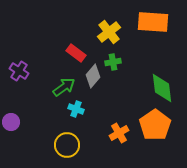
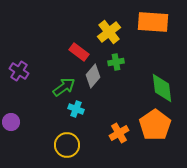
red rectangle: moved 3 px right, 1 px up
green cross: moved 3 px right
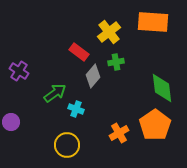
green arrow: moved 9 px left, 6 px down
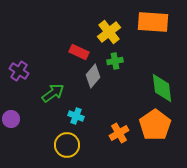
red rectangle: rotated 12 degrees counterclockwise
green cross: moved 1 px left, 1 px up
green arrow: moved 2 px left
cyan cross: moved 7 px down
purple circle: moved 3 px up
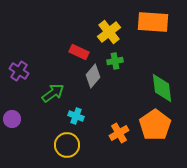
purple circle: moved 1 px right
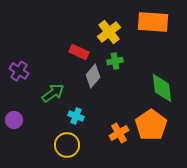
purple circle: moved 2 px right, 1 px down
orange pentagon: moved 4 px left
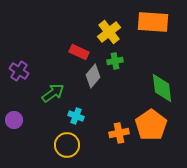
orange cross: rotated 18 degrees clockwise
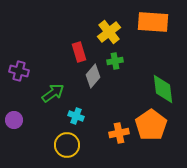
red rectangle: rotated 48 degrees clockwise
purple cross: rotated 18 degrees counterclockwise
green diamond: moved 1 px right, 1 px down
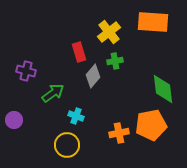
purple cross: moved 7 px right
orange pentagon: rotated 24 degrees clockwise
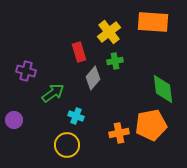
gray diamond: moved 2 px down
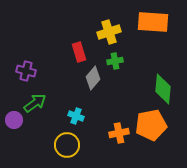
yellow cross: rotated 20 degrees clockwise
green diamond: rotated 12 degrees clockwise
green arrow: moved 18 px left, 10 px down
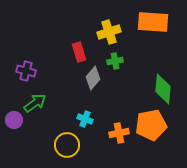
cyan cross: moved 9 px right, 3 px down
